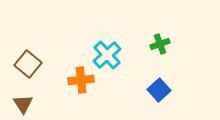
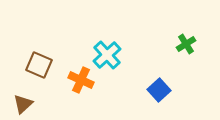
green cross: moved 26 px right; rotated 12 degrees counterclockwise
brown square: moved 11 px right, 1 px down; rotated 16 degrees counterclockwise
orange cross: rotated 30 degrees clockwise
brown triangle: rotated 20 degrees clockwise
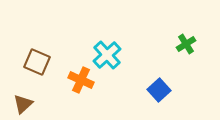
brown square: moved 2 px left, 3 px up
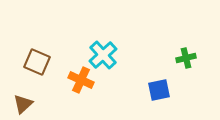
green cross: moved 14 px down; rotated 18 degrees clockwise
cyan cross: moved 4 px left
blue square: rotated 30 degrees clockwise
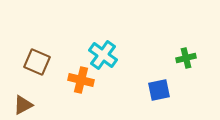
cyan cross: rotated 12 degrees counterclockwise
orange cross: rotated 10 degrees counterclockwise
brown triangle: moved 1 px down; rotated 15 degrees clockwise
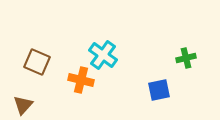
brown triangle: rotated 20 degrees counterclockwise
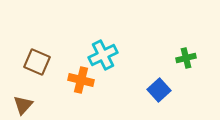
cyan cross: rotated 28 degrees clockwise
blue square: rotated 30 degrees counterclockwise
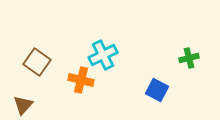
green cross: moved 3 px right
brown square: rotated 12 degrees clockwise
blue square: moved 2 px left; rotated 20 degrees counterclockwise
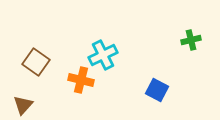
green cross: moved 2 px right, 18 px up
brown square: moved 1 px left
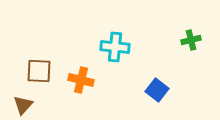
cyan cross: moved 12 px right, 8 px up; rotated 32 degrees clockwise
brown square: moved 3 px right, 9 px down; rotated 32 degrees counterclockwise
blue square: rotated 10 degrees clockwise
